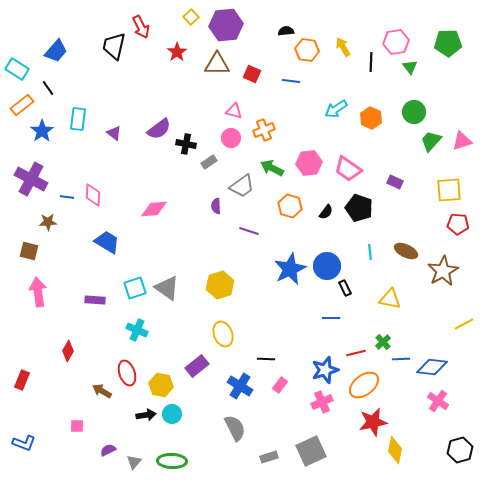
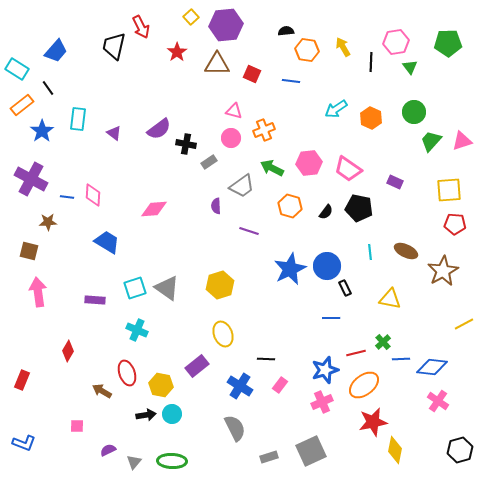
black pentagon at (359, 208): rotated 8 degrees counterclockwise
red pentagon at (458, 224): moved 3 px left
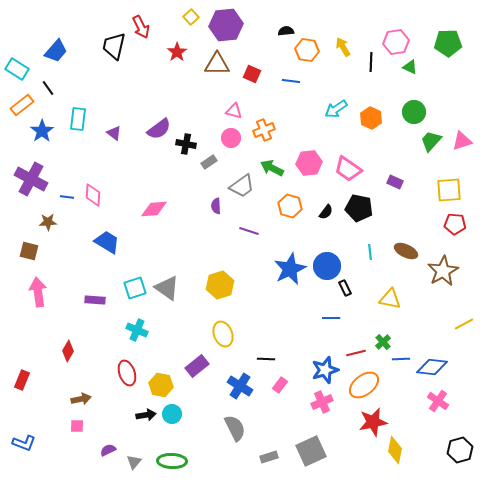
green triangle at (410, 67): rotated 28 degrees counterclockwise
brown arrow at (102, 391): moved 21 px left, 8 px down; rotated 138 degrees clockwise
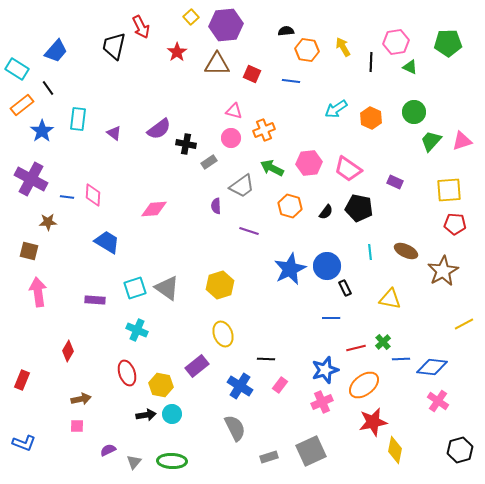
red line at (356, 353): moved 5 px up
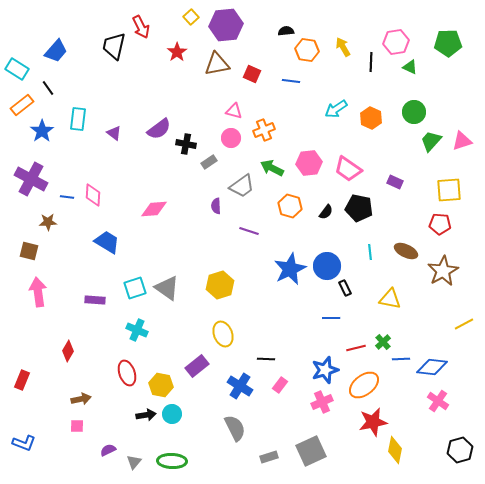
brown triangle at (217, 64): rotated 12 degrees counterclockwise
red pentagon at (455, 224): moved 15 px left
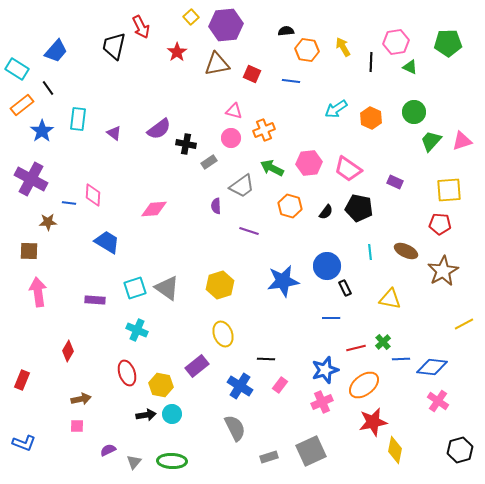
blue line at (67, 197): moved 2 px right, 6 px down
brown square at (29, 251): rotated 12 degrees counterclockwise
blue star at (290, 269): moved 7 px left, 12 px down; rotated 16 degrees clockwise
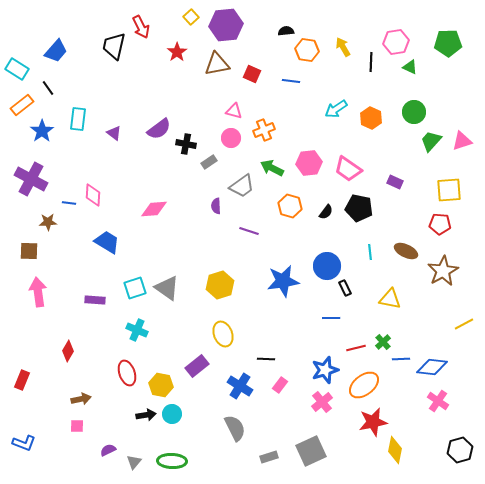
pink cross at (322, 402): rotated 15 degrees counterclockwise
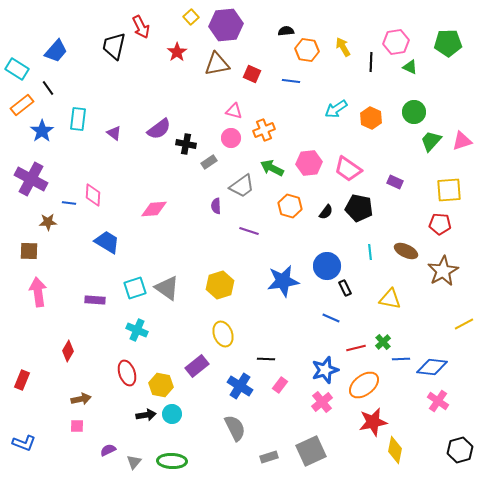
blue line at (331, 318): rotated 24 degrees clockwise
